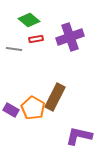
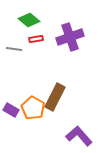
purple L-shape: rotated 36 degrees clockwise
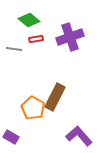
purple rectangle: moved 27 px down
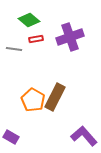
orange pentagon: moved 8 px up
purple L-shape: moved 5 px right
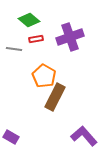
orange pentagon: moved 11 px right, 24 px up
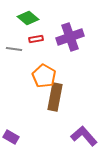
green diamond: moved 1 px left, 2 px up
brown rectangle: rotated 16 degrees counterclockwise
